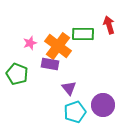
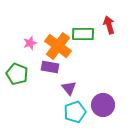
purple rectangle: moved 3 px down
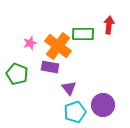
red arrow: rotated 24 degrees clockwise
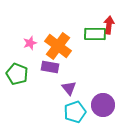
green rectangle: moved 12 px right
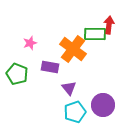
orange cross: moved 15 px right, 3 px down
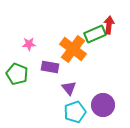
green rectangle: rotated 25 degrees counterclockwise
pink star: moved 1 px left, 1 px down; rotated 16 degrees clockwise
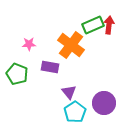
green rectangle: moved 2 px left, 9 px up
orange cross: moved 2 px left, 4 px up
purple triangle: moved 4 px down
purple circle: moved 1 px right, 2 px up
cyan pentagon: rotated 15 degrees counterclockwise
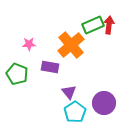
orange cross: rotated 12 degrees clockwise
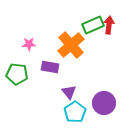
green pentagon: rotated 15 degrees counterclockwise
